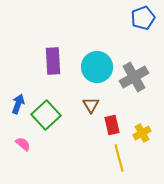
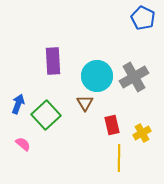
blue pentagon: rotated 25 degrees counterclockwise
cyan circle: moved 9 px down
brown triangle: moved 6 px left, 2 px up
yellow line: rotated 16 degrees clockwise
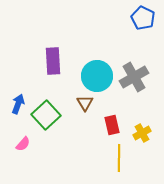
pink semicircle: rotated 91 degrees clockwise
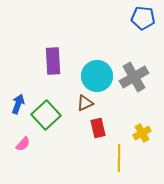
blue pentagon: rotated 20 degrees counterclockwise
brown triangle: rotated 36 degrees clockwise
red rectangle: moved 14 px left, 3 px down
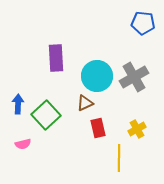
blue pentagon: moved 5 px down
purple rectangle: moved 3 px right, 3 px up
blue arrow: rotated 18 degrees counterclockwise
yellow cross: moved 5 px left, 4 px up
pink semicircle: rotated 35 degrees clockwise
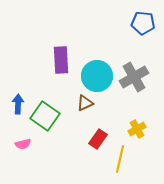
purple rectangle: moved 5 px right, 2 px down
green square: moved 1 px left, 1 px down; rotated 12 degrees counterclockwise
red rectangle: moved 11 px down; rotated 48 degrees clockwise
yellow line: moved 1 px right, 1 px down; rotated 12 degrees clockwise
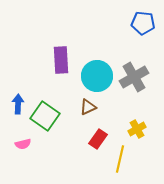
brown triangle: moved 3 px right, 4 px down
